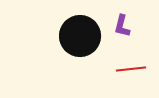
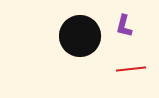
purple L-shape: moved 2 px right
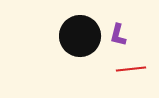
purple L-shape: moved 6 px left, 9 px down
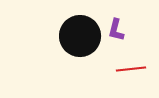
purple L-shape: moved 2 px left, 5 px up
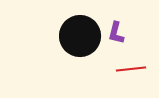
purple L-shape: moved 3 px down
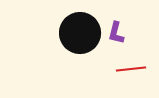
black circle: moved 3 px up
